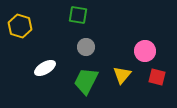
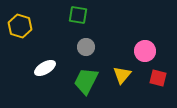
red square: moved 1 px right, 1 px down
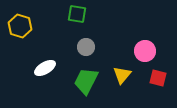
green square: moved 1 px left, 1 px up
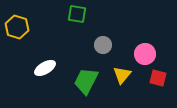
yellow hexagon: moved 3 px left, 1 px down
gray circle: moved 17 px right, 2 px up
pink circle: moved 3 px down
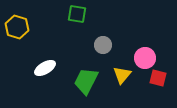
pink circle: moved 4 px down
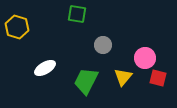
yellow triangle: moved 1 px right, 2 px down
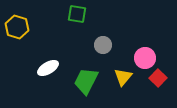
white ellipse: moved 3 px right
red square: rotated 30 degrees clockwise
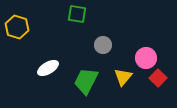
pink circle: moved 1 px right
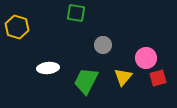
green square: moved 1 px left, 1 px up
white ellipse: rotated 25 degrees clockwise
red square: rotated 30 degrees clockwise
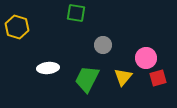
green trapezoid: moved 1 px right, 2 px up
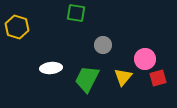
pink circle: moved 1 px left, 1 px down
white ellipse: moved 3 px right
